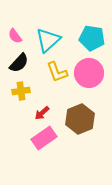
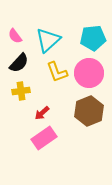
cyan pentagon: moved 1 px right; rotated 15 degrees counterclockwise
brown hexagon: moved 9 px right, 8 px up
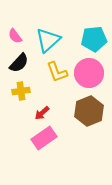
cyan pentagon: moved 1 px right, 1 px down
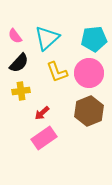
cyan triangle: moved 1 px left, 2 px up
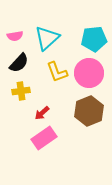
pink semicircle: rotated 63 degrees counterclockwise
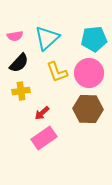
brown hexagon: moved 1 px left, 2 px up; rotated 24 degrees clockwise
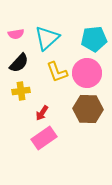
pink semicircle: moved 1 px right, 2 px up
pink circle: moved 2 px left
red arrow: rotated 14 degrees counterclockwise
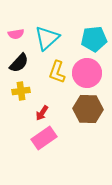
yellow L-shape: rotated 40 degrees clockwise
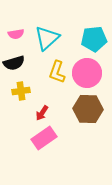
black semicircle: moved 5 px left; rotated 30 degrees clockwise
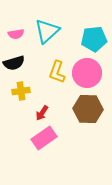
cyan triangle: moved 7 px up
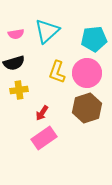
yellow cross: moved 2 px left, 1 px up
brown hexagon: moved 1 px left, 1 px up; rotated 20 degrees counterclockwise
